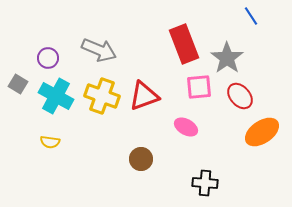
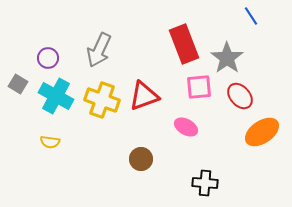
gray arrow: rotated 92 degrees clockwise
yellow cross: moved 4 px down
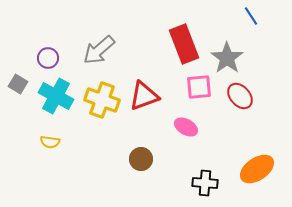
gray arrow: rotated 24 degrees clockwise
orange ellipse: moved 5 px left, 37 px down
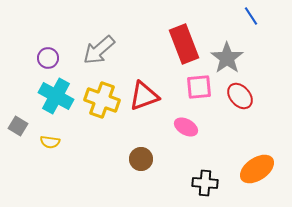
gray square: moved 42 px down
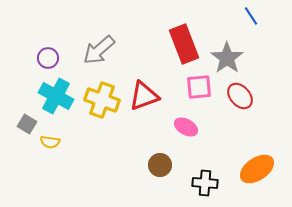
gray square: moved 9 px right, 2 px up
brown circle: moved 19 px right, 6 px down
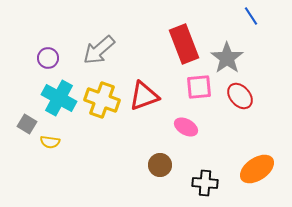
cyan cross: moved 3 px right, 2 px down
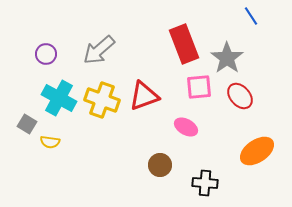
purple circle: moved 2 px left, 4 px up
orange ellipse: moved 18 px up
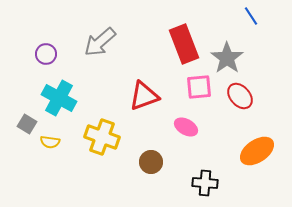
gray arrow: moved 1 px right, 8 px up
yellow cross: moved 37 px down
brown circle: moved 9 px left, 3 px up
